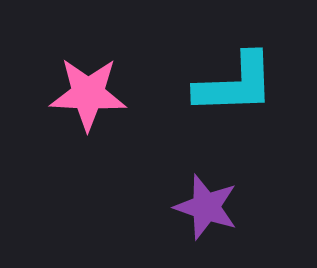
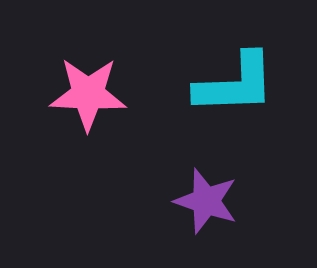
purple star: moved 6 px up
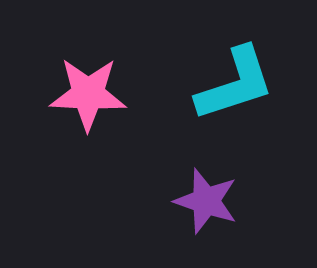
cyan L-shape: rotated 16 degrees counterclockwise
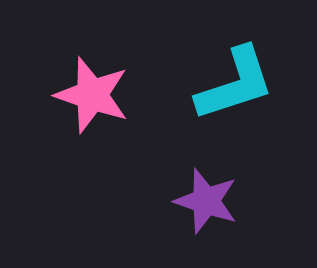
pink star: moved 4 px right, 1 px down; rotated 16 degrees clockwise
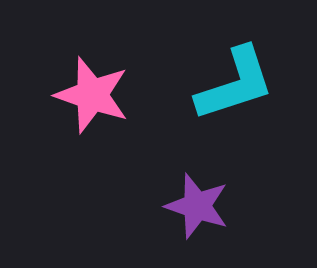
purple star: moved 9 px left, 5 px down
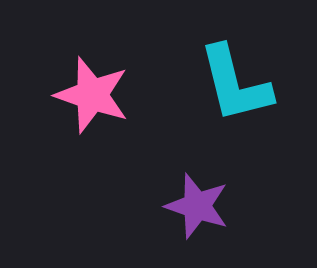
cyan L-shape: rotated 94 degrees clockwise
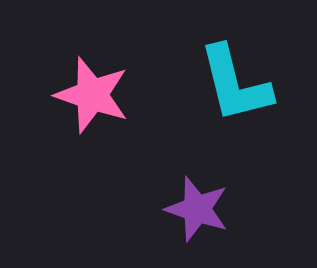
purple star: moved 3 px down
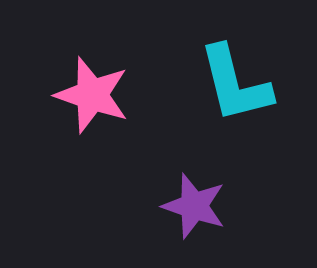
purple star: moved 3 px left, 3 px up
